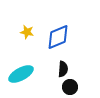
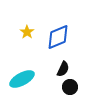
yellow star: rotated 24 degrees clockwise
black semicircle: rotated 21 degrees clockwise
cyan ellipse: moved 1 px right, 5 px down
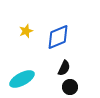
yellow star: moved 1 px left, 1 px up; rotated 16 degrees clockwise
black semicircle: moved 1 px right, 1 px up
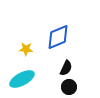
yellow star: moved 18 px down; rotated 24 degrees clockwise
black semicircle: moved 2 px right
black circle: moved 1 px left
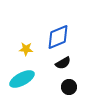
black semicircle: moved 3 px left, 5 px up; rotated 35 degrees clockwise
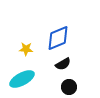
blue diamond: moved 1 px down
black semicircle: moved 1 px down
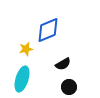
blue diamond: moved 10 px left, 8 px up
yellow star: rotated 16 degrees counterclockwise
cyan ellipse: rotated 45 degrees counterclockwise
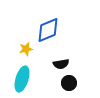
black semicircle: moved 2 px left; rotated 21 degrees clockwise
black circle: moved 4 px up
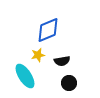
yellow star: moved 12 px right, 6 px down
black semicircle: moved 1 px right, 3 px up
cyan ellipse: moved 3 px right, 3 px up; rotated 50 degrees counterclockwise
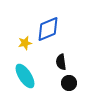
blue diamond: moved 1 px up
yellow star: moved 13 px left, 12 px up
black semicircle: moved 1 px left, 1 px down; rotated 91 degrees clockwise
